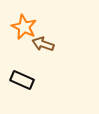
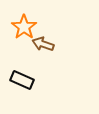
orange star: rotated 10 degrees clockwise
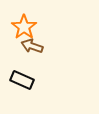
brown arrow: moved 11 px left, 2 px down
